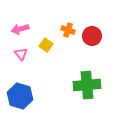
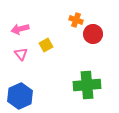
orange cross: moved 8 px right, 10 px up
red circle: moved 1 px right, 2 px up
yellow square: rotated 24 degrees clockwise
blue hexagon: rotated 20 degrees clockwise
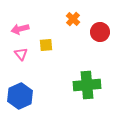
orange cross: moved 3 px left, 1 px up; rotated 24 degrees clockwise
red circle: moved 7 px right, 2 px up
yellow square: rotated 24 degrees clockwise
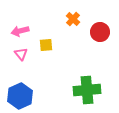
pink arrow: moved 2 px down
green cross: moved 5 px down
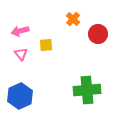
red circle: moved 2 px left, 2 px down
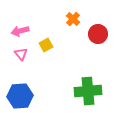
yellow square: rotated 24 degrees counterclockwise
green cross: moved 1 px right, 1 px down
blue hexagon: rotated 20 degrees clockwise
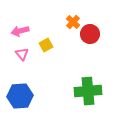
orange cross: moved 3 px down
red circle: moved 8 px left
pink triangle: moved 1 px right
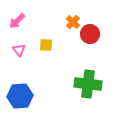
pink arrow: moved 3 px left, 10 px up; rotated 30 degrees counterclockwise
yellow square: rotated 32 degrees clockwise
pink triangle: moved 3 px left, 4 px up
green cross: moved 7 px up; rotated 12 degrees clockwise
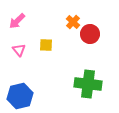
blue hexagon: rotated 10 degrees counterclockwise
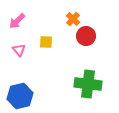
orange cross: moved 3 px up
red circle: moved 4 px left, 2 px down
yellow square: moved 3 px up
